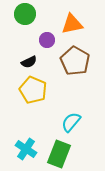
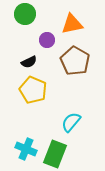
cyan cross: rotated 10 degrees counterclockwise
green rectangle: moved 4 px left
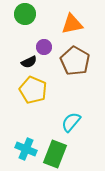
purple circle: moved 3 px left, 7 px down
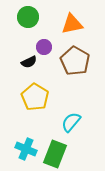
green circle: moved 3 px right, 3 px down
yellow pentagon: moved 2 px right, 7 px down; rotated 8 degrees clockwise
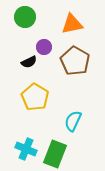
green circle: moved 3 px left
cyan semicircle: moved 2 px right, 1 px up; rotated 15 degrees counterclockwise
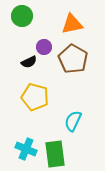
green circle: moved 3 px left, 1 px up
brown pentagon: moved 2 px left, 2 px up
yellow pentagon: rotated 16 degrees counterclockwise
green rectangle: rotated 28 degrees counterclockwise
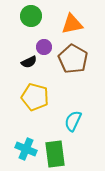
green circle: moved 9 px right
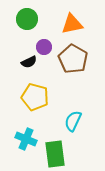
green circle: moved 4 px left, 3 px down
cyan cross: moved 10 px up
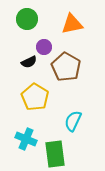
brown pentagon: moved 7 px left, 8 px down
yellow pentagon: rotated 16 degrees clockwise
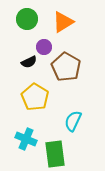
orange triangle: moved 9 px left, 2 px up; rotated 20 degrees counterclockwise
